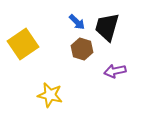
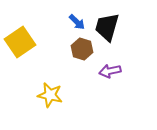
yellow square: moved 3 px left, 2 px up
purple arrow: moved 5 px left
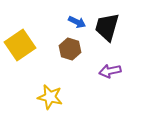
blue arrow: rotated 18 degrees counterclockwise
yellow square: moved 3 px down
brown hexagon: moved 12 px left
yellow star: moved 2 px down
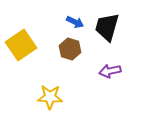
blue arrow: moved 2 px left
yellow square: moved 1 px right
yellow star: rotated 10 degrees counterclockwise
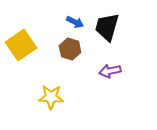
yellow star: moved 1 px right
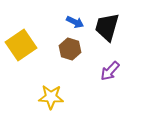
purple arrow: rotated 35 degrees counterclockwise
